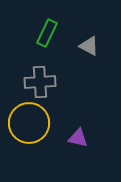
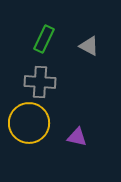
green rectangle: moved 3 px left, 6 px down
gray cross: rotated 8 degrees clockwise
purple triangle: moved 1 px left, 1 px up
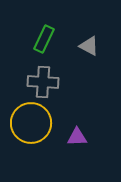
gray cross: moved 3 px right
yellow circle: moved 2 px right
purple triangle: rotated 15 degrees counterclockwise
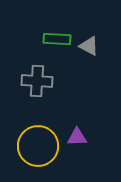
green rectangle: moved 13 px right; rotated 68 degrees clockwise
gray cross: moved 6 px left, 1 px up
yellow circle: moved 7 px right, 23 px down
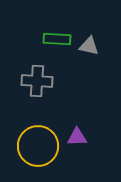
gray triangle: rotated 15 degrees counterclockwise
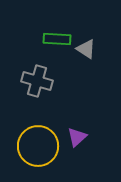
gray triangle: moved 3 px left, 3 px down; rotated 20 degrees clockwise
gray cross: rotated 12 degrees clockwise
purple triangle: rotated 40 degrees counterclockwise
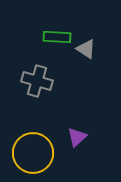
green rectangle: moved 2 px up
yellow circle: moved 5 px left, 7 px down
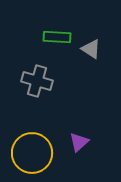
gray triangle: moved 5 px right
purple triangle: moved 2 px right, 5 px down
yellow circle: moved 1 px left
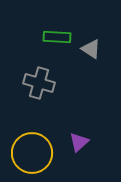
gray cross: moved 2 px right, 2 px down
